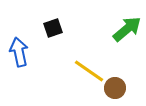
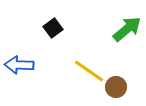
black square: rotated 18 degrees counterclockwise
blue arrow: moved 13 px down; rotated 76 degrees counterclockwise
brown circle: moved 1 px right, 1 px up
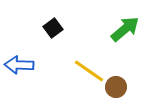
green arrow: moved 2 px left
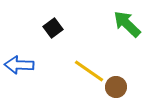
green arrow: moved 2 px right, 5 px up; rotated 96 degrees counterclockwise
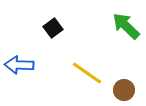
green arrow: moved 1 px left, 2 px down
yellow line: moved 2 px left, 2 px down
brown circle: moved 8 px right, 3 px down
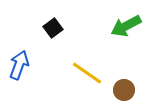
green arrow: rotated 72 degrees counterclockwise
blue arrow: rotated 108 degrees clockwise
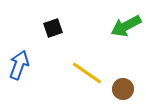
black square: rotated 18 degrees clockwise
brown circle: moved 1 px left, 1 px up
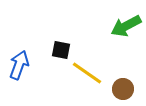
black square: moved 8 px right, 22 px down; rotated 30 degrees clockwise
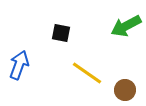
black square: moved 17 px up
brown circle: moved 2 px right, 1 px down
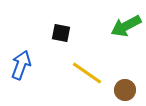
blue arrow: moved 2 px right
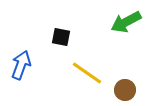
green arrow: moved 4 px up
black square: moved 4 px down
